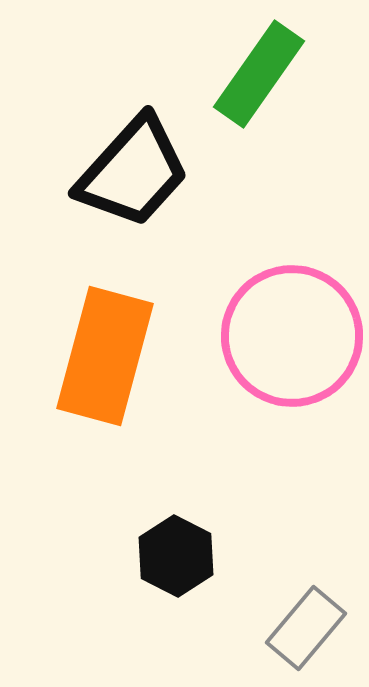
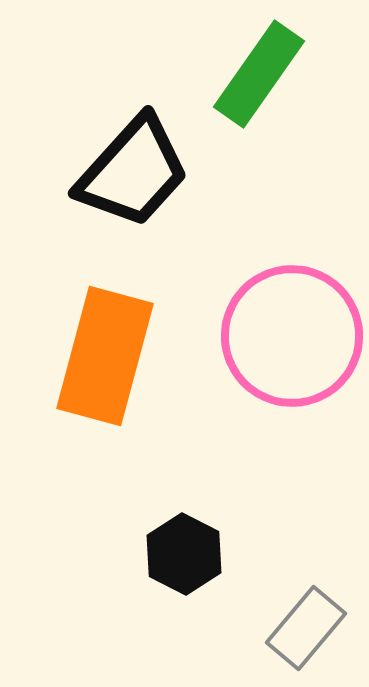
black hexagon: moved 8 px right, 2 px up
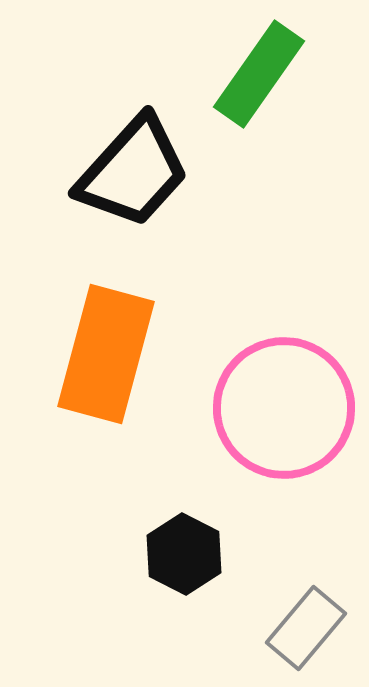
pink circle: moved 8 px left, 72 px down
orange rectangle: moved 1 px right, 2 px up
